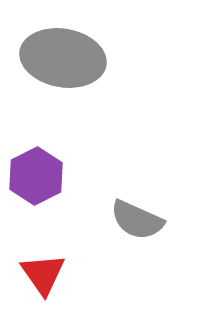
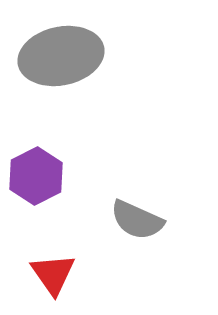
gray ellipse: moved 2 px left, 2 px up; rotated 22 degrees counterclockwise
red triangle: moved 10 px right
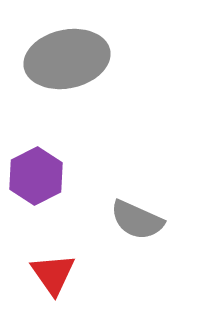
gray ellipse: moved 6 px right, 3 px down
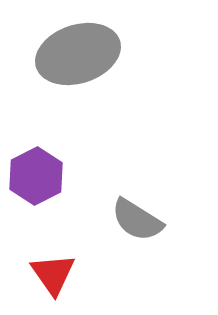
gray ellipse: moved 11 px right, 5 px up; rotated 6 degrees counterclockwise
gray semicircle: rotated 8 degrees clockwise
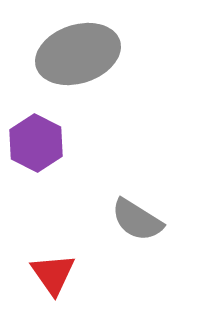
purple hexagon: moved 33 px up; rotated 6 degrees counterclockwise
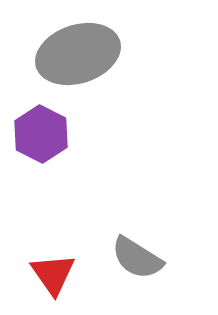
purple hexagon: moved 5 px right, 9 px up
gray semicircle: moved 38 px down
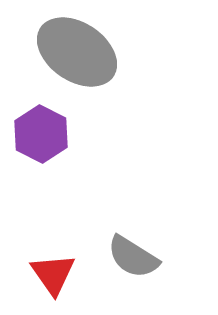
gray ellipse: moved 1 px left, 2 px up; rotated 52 degrees clockwise
gray semicircle: moved 4 px left, 1 px up
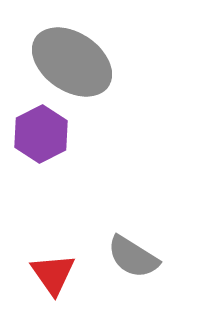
gray ellipse: moved 5 px left, 10 px down
purple hexagon: rotated 6 degrees clockwise
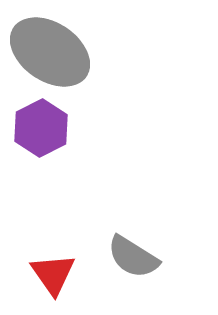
gray ellipse: moved 22 px left, 10 px up
purple hexagon: moved 6 px up
